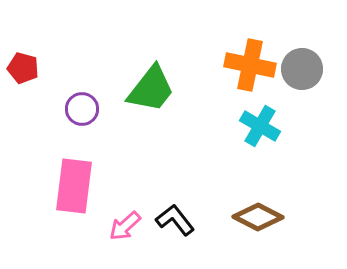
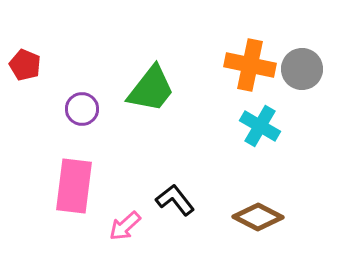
red pentagon: moved 2 px right, 3 px up; rotated 8 degrees clockwise
black L-shape: moved 20 px up
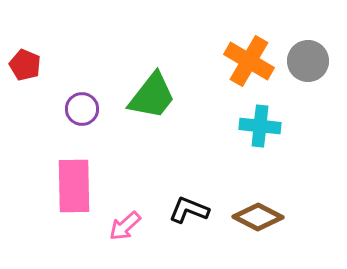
orange cross: moved 1 px left, 4 px up; rotated 18 degrees clockwise
gray circle: moved 6 px right, 8 px up
green trapezoid: moved 1 px right, 7 px down
cyan cross: rotated 24 degrees counterclockwise
pink rectangle: rotated 8 degrees counterclockwise
black L-shape: moved 14 px right, 10 px down; rotated 30 degrees counterclockwise
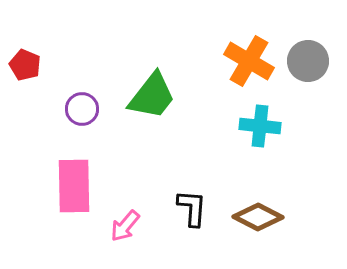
black L-shape: moved 3 px right, 2 px up; rotated 72 degrees clockwise
pink arrow: rotated 8 degrees counterclockwise
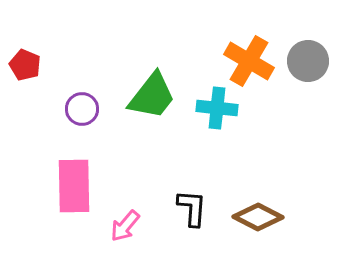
cyan cross: moved 43 px left, 18 px up
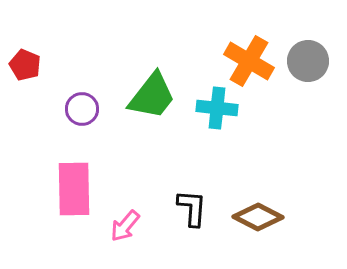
pink rectangle: moved 3 px down
